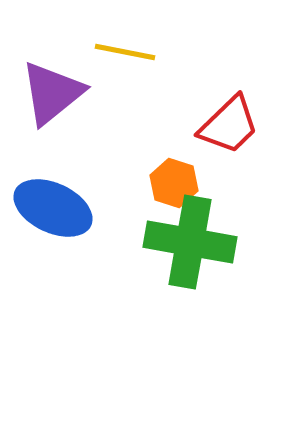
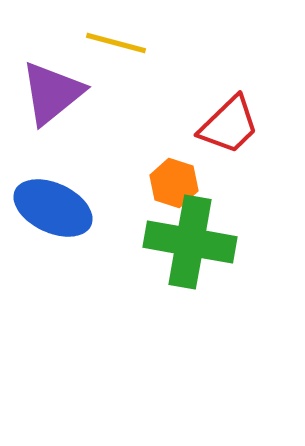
yellow line: moved 9 px left, 9 px up; rotated 4 degrees clockwise
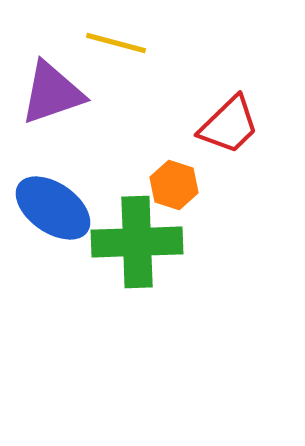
purple triangle: rotated 20 degrees clockwise
orange hexagon: moved 2 px down
blue ellipse: rotated 10 degrees clockwise
green cross: moved 53 px left; rotated 12 degrees counterclockwise
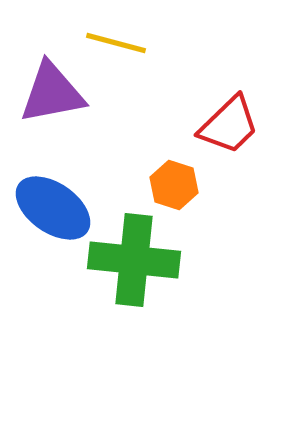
purple triangle: rotated 8 degrees clockwise
green cross: moved 3 px left, 18 px down; rotated 8 degrees clockwise
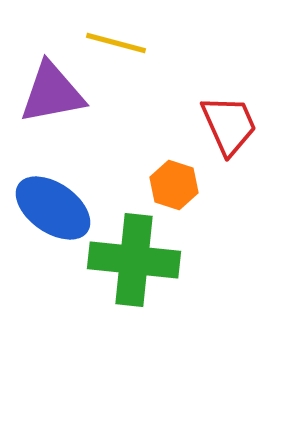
red trapezoid: rotated 70 degrees counterclockwise
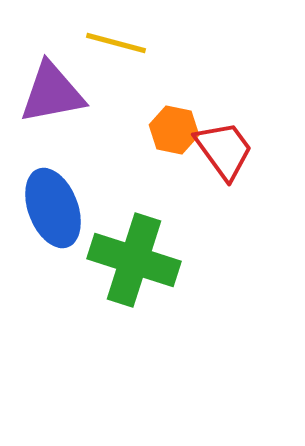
red trapezoid: moved 5 px left, 25 px down; rotated 12 degrees counterclockwise
orange hexagon: moved 55 px up; rotated 6 degrees counterclockwise
blue ellipse: rotated 34 degrees clockwise
green cross: rotated 12 degrees clockwise
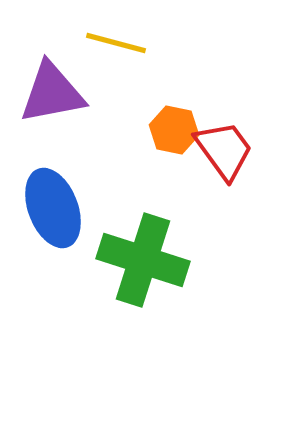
green cross: moved 9 px right
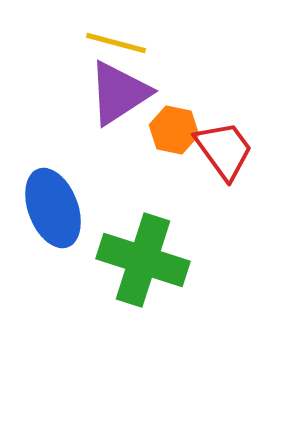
purple triangle: moved 67 px right; rotated 22 degrees counterclockwise
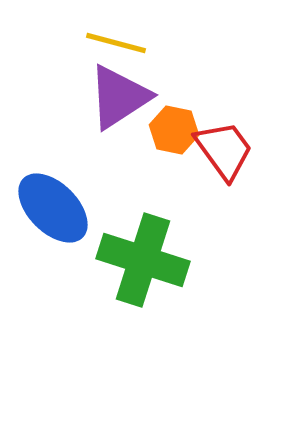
purple triangle: moved 4 px down
blue ellipse: rotated 24 degrees counterclockwise
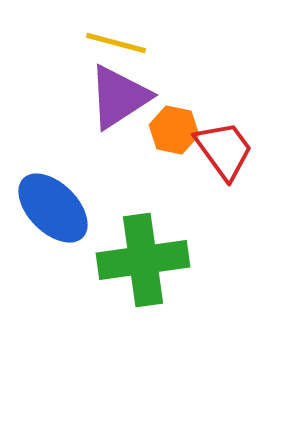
green cross: rotated 26 degrees counterclockwise
